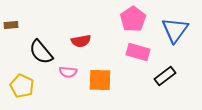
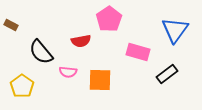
pink pentagon: moved 24 px left
brown rectangle: rotated 32 degrees clockwise
black rectangle: moved 2 px right, 2 px up
yellow pentagon: rotated 10 degrees clockwise
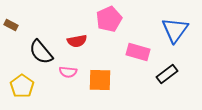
pink pentagon: rotated 10 degrees clockwise
red semicircle: moved 4 px left
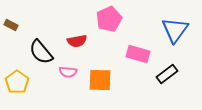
pink rectangle: moved 2 px down
yellow pentagon: moved 5 px left, 4 px up
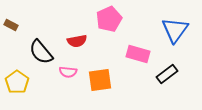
orange square: rotated 10 degrees counterclockwise
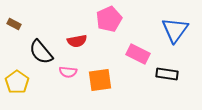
brown rectangle: moved 3 px right, 1 px up
pink rectangle: rotated 10 degrees clockwise
black rectangle: rotated 45 degrees clockwise
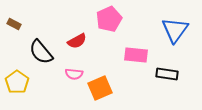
red semicircle: rotated 18 degrees counterclockwise
pink rectangle: moved 2 px left, 1 px down; rotated 20 degrees counterclockwise
pink semicircle: moved 6 px right, 2 px down
orange square: moved 8 px down; rotated 15 degrees counterclockwise
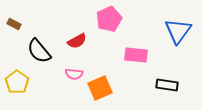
blue triangle: moved 3 px right, 1 px down
black semicircle: moved 2 px left, 1 px up
black rectangle: moved 11 px down
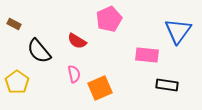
red semicircle: rotated 60 degrees clockwise
pink rectangle: moved 11 px right
pink semicircle: rotated 108 degrees counterclockwise
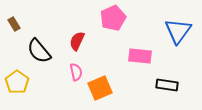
pink pentagon: moved 4 px right, 1 px up
brown rectangle: rotated 32 degrees clockwise
red semicircle: rotated 84 degrees clockwise
pink rectangle: moved 7 px left, 1 px down
pink semicircle: moved 2 px right, 2 px up
